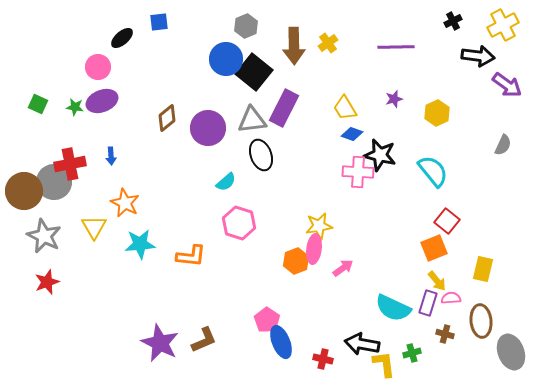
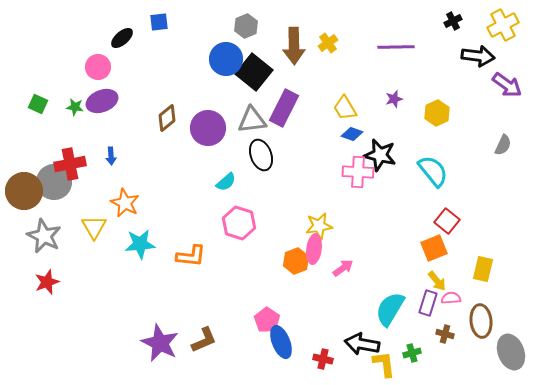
cyan semicircle at (393, 308): moved 3 px left, 1 px down; rotated 96 degrees clockwise
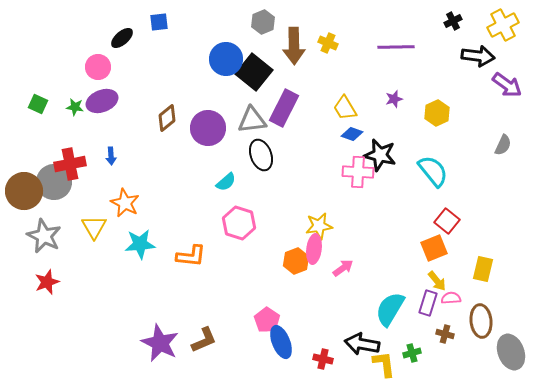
gray hexagon at (246, 26): moved 17 px right, 4 px up
yellow cross at (328, 43): rotated 30 degrees counterclockwise
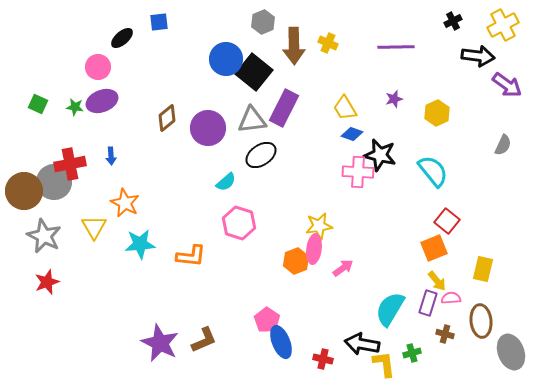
black ellipse at (261, 155): rotated 76 degrees clockwise
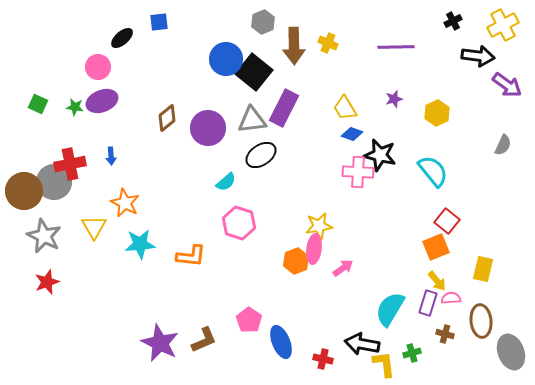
orange square at (434, 248): moved 2 px right, 1 px up
pink pentagon at (267, 320): moved 18 px left
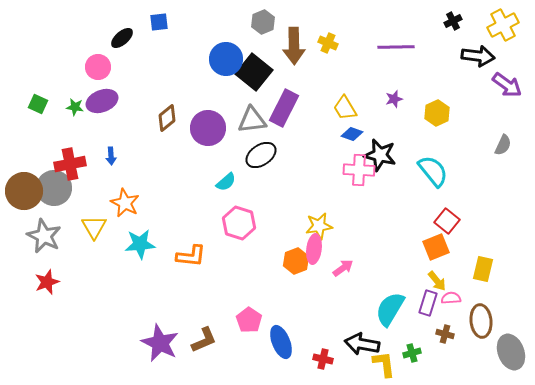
pink cross at (358, 172): moved 1 px right, 2 px up
gray circle at (54, 182): moved 6 px down
